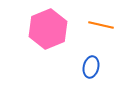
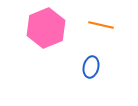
pink hexagon: moved 2 px left, 1 px up
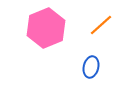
orange line: rotated 55 degrees counterclockwise
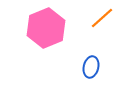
orange line: moved 1 px right, 7 px up
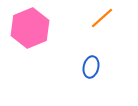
pink hexagon: moved 16 px left
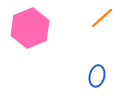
blue ellipse: moved 6 px right, 9 px down
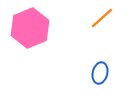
blue ellipse: moved 3 px right, 3 px up
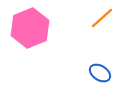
blue ellipse: rotated 70 degrees counterclockwise
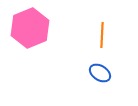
orange line: moved 17 px down; rotated 45 degrees counterclockwise
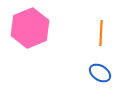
orange line: moved 1 px left, 2 px up
